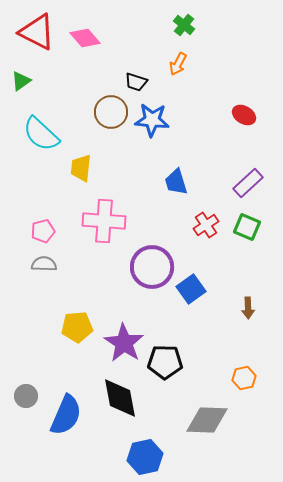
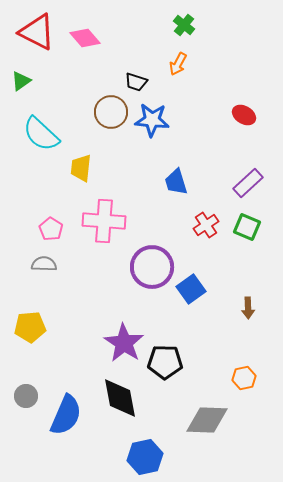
pink pentagon: moved 8 px right, 2 px up; rotated 25 degrees counterclockwise
yellow pentagon: moved 47 px left
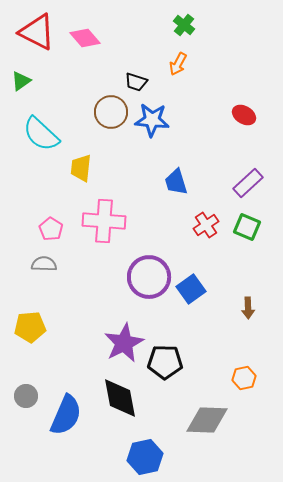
purple circle: moved 3 px left, 10 px down
purple star: rotated 12 degrees clockwise
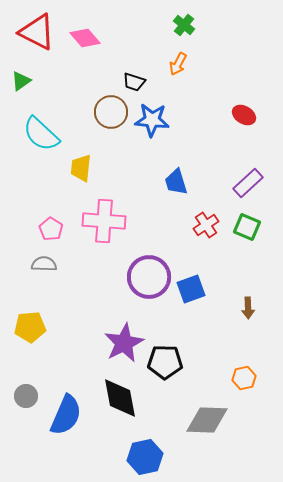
black trapezoid: moved 2 px left
blue square: rotated 16 degrees clockwise
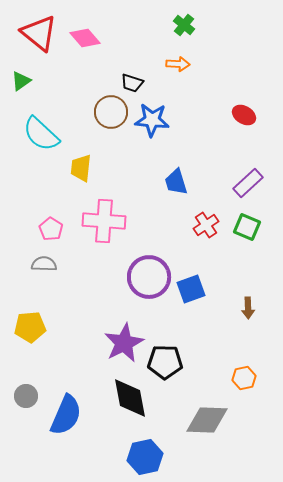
red triangle: moved 2 px right, 1 px down; rotated 12 degrees clockwise
orange arrow: rotated 115 degrees counterclockwise
black trapezoid: moved 2 px left, 1 px down
black diamond: moved 10 px right
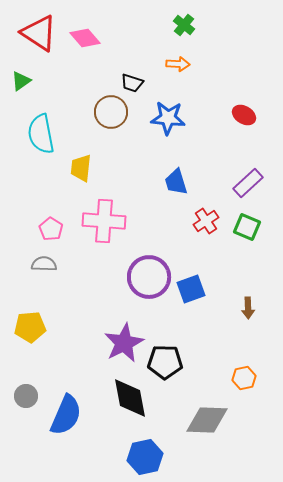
red triangle: rotated 6 degrees counterclockwise
blue star: moved 16 px right, 2 px up
cyan semicircle: rotated 36 degrees clockwise
red cross: moved 4 px up
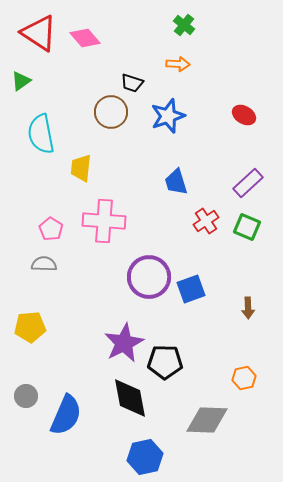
blue star: moved 2 px up; rotated 24 degrees counterclockwise
